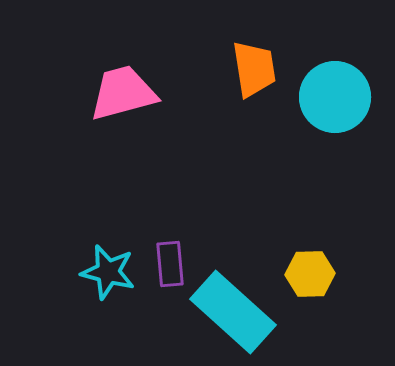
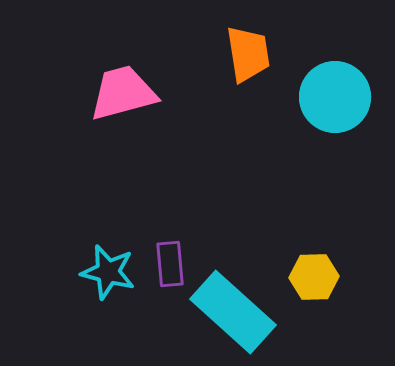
orange trapezoid: moved 6 px left, 15 px up
yellow hexagon: moved 4 px right, 3 px down
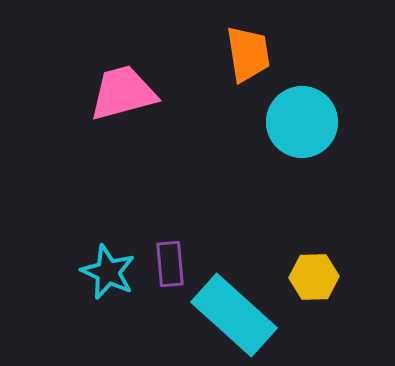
cyan circle: moved 33 px left, 25 px down
cyan star: rotated 10 degrees clockwise
cyan rectangle: moved 1 px right, 3 px down
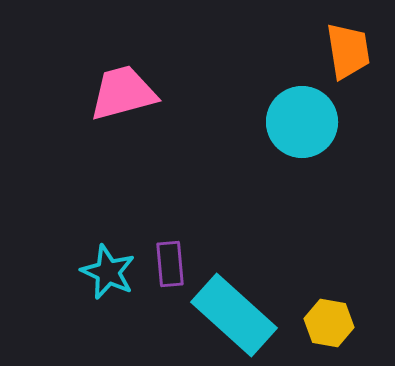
orange trapezoid: moved 100 px right, 3 px up
yellow hexagon: moved 15 px right, 46 px down; rotated 12 degrees clockwise
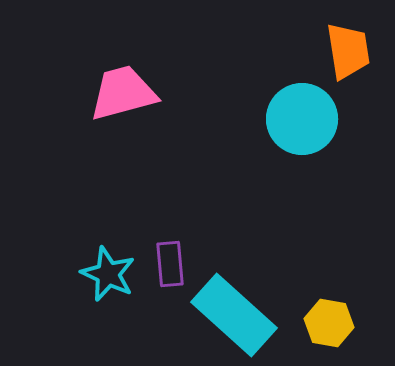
cyan circle: moved 3 px up
cyan star: moved 2 px down
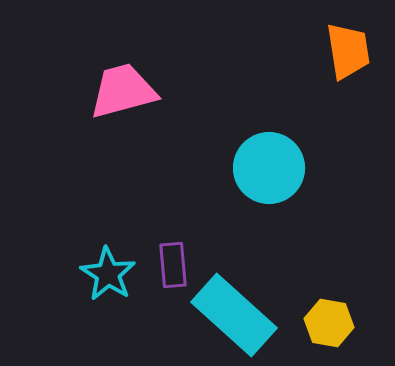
pink trapezoid: moved 2 px up
cyan circle: moved 33 px left, 49 px down
purple rectangle: moved 3 px right, 1 px down
cyan star: rotated 8 degrees clockwise
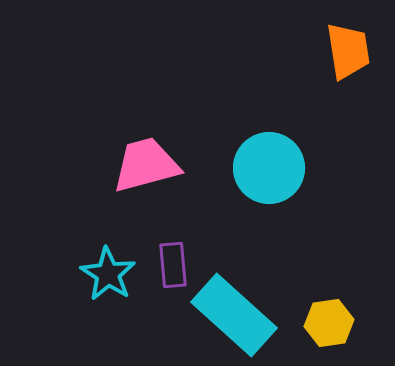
pink trapezoid: moved 23 px right, 74 px down
yellow hexagon: rotated 18 degrees counterclockwise
